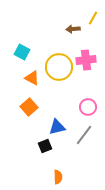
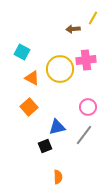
yellow circle: moved 1 px right, 2 px down
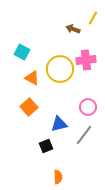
brown arrow: rotated 24 degrees clockwise
blue triangle: moved 2 px right, 3 px up
black square: moved 1 px right
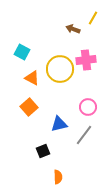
black square: moved 3 px left, 5 px down
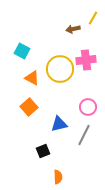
brown arrow: rotated 32 degrees counterclockwise
cyan square: moved 1 px up
gray line: rotated 10 degrees counterclockwise
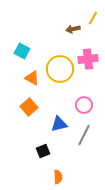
pink cross: moved 2 px right, 1 px up
pink circle: moved 4 px left, 2 px up
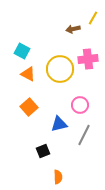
orange triangle: moved 4 px left, 4 px up
pink circle: moved 4 px left
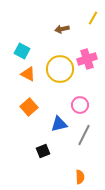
brown arrow: moved 11 px left
pink cross: moved 1 px left; rotated 12 degrees counterclockwise
orange semicircle: moved 22 px right
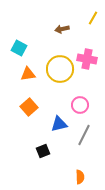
cyan square: moved 3 px left, 3 px up
pink cross: rotated 30 degrees clockwise
orange triangle: rotated 35 degrees counterclockwise
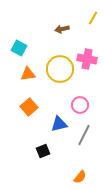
orange semicircle: rotated 40 degrees clockwise
